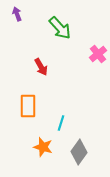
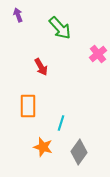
purple arrow: moved 1 px right, 1 px down
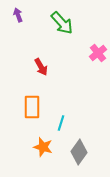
green arrow: moved 2 px right, 5 px up
pink cross: moved 1 px up
orange rectangle: moved 4 px right, 1 px down
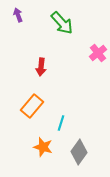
red arrow: rotated 36 degrees clockwise
orange rectangle: moved 1 px up; rotated 40 degrees clockwise
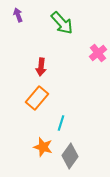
orange rectangle: moved 5 px right, 8 px up
gray diamond: moved 9 px left, 4 px down
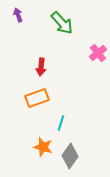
orange rectangle: rotated 30 degrees clockwise
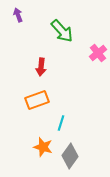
green arrow: moved 8 px down
orange rectangle: moved 2 px down
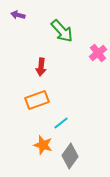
purple arrow: rotated 56 degrees counterclockwise
cyan line: rotated 35 degrees clockwise
orange star: moved 2 px up
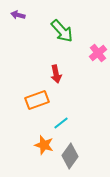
red arrow: moved 15 px right, 7 px down; rotated 18 degrees counterclockwise
orange star: moved 1 px right
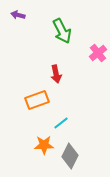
green arrow: rotated 15 degrees clockwise
orange star: rotated 18 degrees counterclockwise
gray diamond: rotated 10 degrees counterclockwise
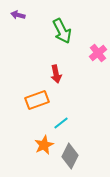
orange star: rotated 24 degrees counterclockwise
